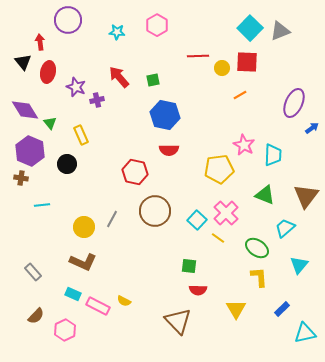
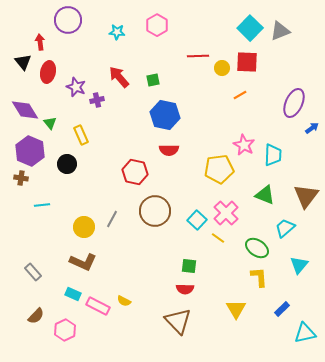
red semicircle at (198, 290): moved 13 px left, 1 px up
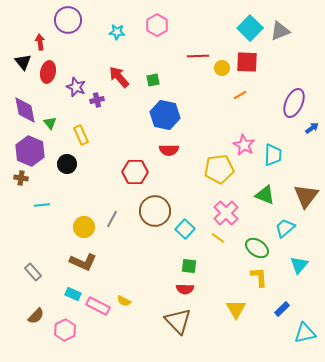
purple diamond at (25, 110): rotated 20 degrees clockwise
red hexagon at (135, 172): rotated 10 degrees counterclockwise
cyan square at (197, 220): moved 12 px left, 9 px down
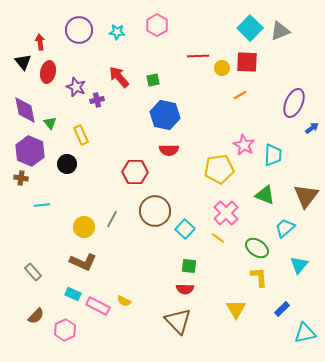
purple circle at (68, 20): moved 11 px right, 10 px down
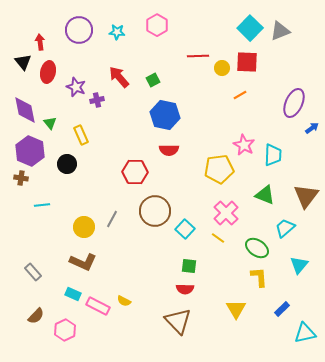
green square at (153, 80): rotated 16 degrees counterclockwise
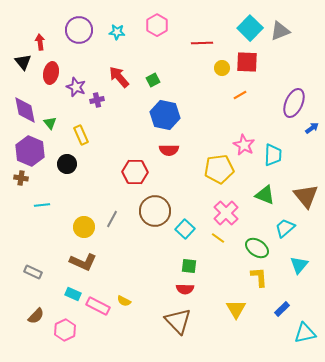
red line at (198, 56): moved 4 px right, 13 px up
red ellipse at (48, 72): moved 3 px right, 1 px down
brown triangle at (306, 196): rotated 16 degrees counterclockwise
gray rectangle at (33, 272): rotated 24 degrees counterclockwise
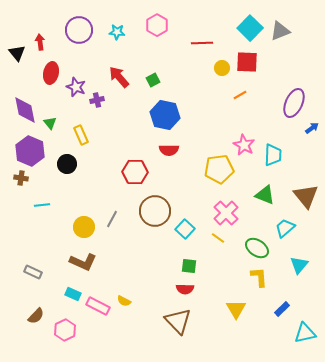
black triangle at (23, 62): moved 6 px left, 9 px up
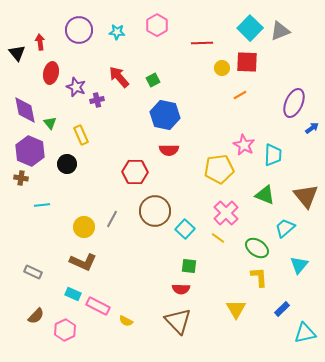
red semicircle at (185, 289): moved 4 px left
yellow semicircle at (124, 301): moved 2 px right, 20 px down
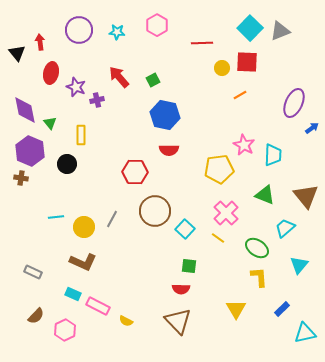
yellow rectangle at (81, 135): rotated 24 degrees clockwise
cyan line at (42, 205): moved 14 px right, 12 px down
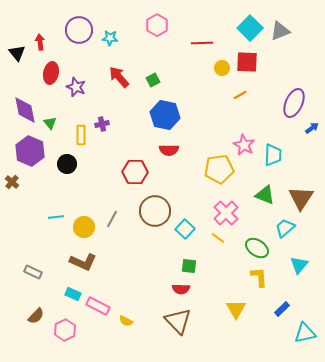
cyan star at (117, 32): moved 7 px left, 6 px down
purple cross at (97, 100): moved 5 px right, 24 px down
brown cross at (21, 178): moved 9 px left, 4 px down; rotated 32 degrees clockwise
brown triangle at (306, 196): moved 5 px left, 2 px down; rotated 12 degrees clockwise
